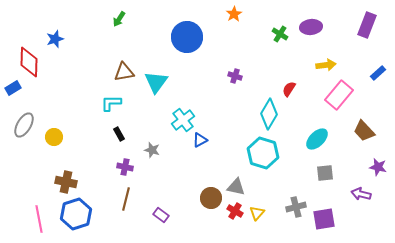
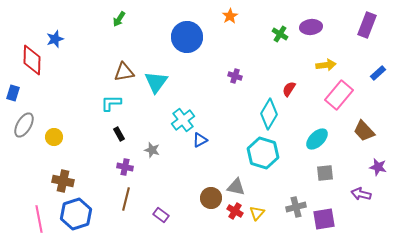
orange star at (234, 14): moved 4 px left, 2 px down
red diamond at (29, 62): moved 3 px right, 2 px up
blue rectangle at (13, 88): moved 5 px down; rotated 42 degrees counterclockwise
brown cross at (66, 182): moved 3 px left, 1 px up
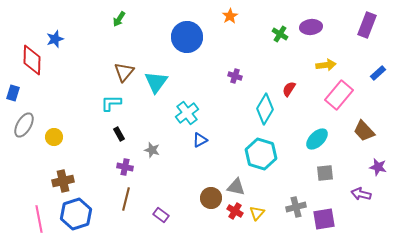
brown triangle at (124, 72): rotated 40 degrees counterclockwise
cyan diamond at (269, 114): moved 4 px left, 5 px up
cyan cross at (183, 120): moved 4 px right, 7 px up
cyan hexagon at (263, 153): moved 2 px left, 1 px down
brown cross at (63, 181): rotated 25 degrees counterclockwise
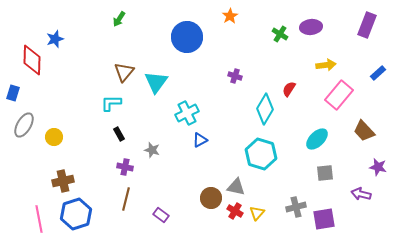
cyan cross at (187, 113): rotated 10 degrees clockwise
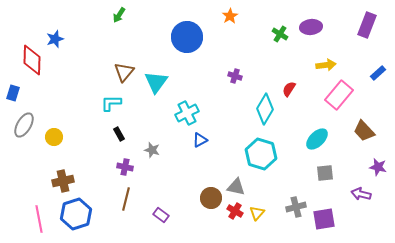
green arrow at (119, 19): moved 4 px up
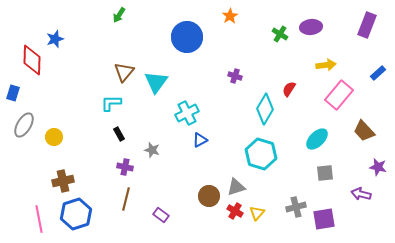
gray triangle at (236, 187): rotated 30 degrees counterclockwise
brown circle at (211, 198): moved 2 px left, 2 px up
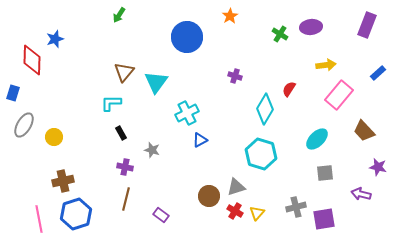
black rectangle at (119, 134): moved 2 px right, 1 px up
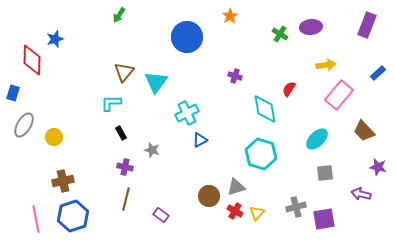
cyan diamond at (265, 109): rotated 40 degrees counterclockwise
blue hexagon at (76, 214): moved 3 px left, 2 px down
pink line at (39, 219): moved 3 px left
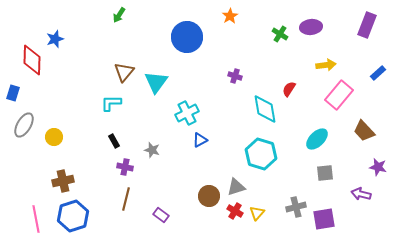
black rectangle at (121, 133): moved 7 px left, 8 px down
